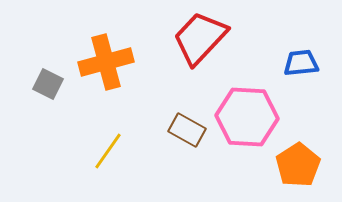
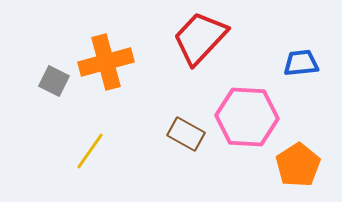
gray square: moved 6 px right, 3 px up
brown rectangle: moved 1 px left, 4 px down
yellow line: moved 18 px left
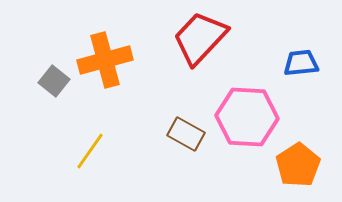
orange cross: moved 1 px left, 2 px up
gray square: rotated 12 degrees clockwise
